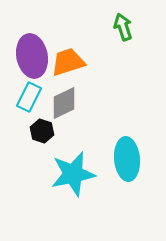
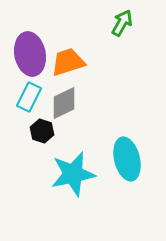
green arrow: moved 1 px left, 4 px up; rotated 48 degrees clockwise
purple ellipse: moved 2 px left, 2 px up
cyan ellipse: rotated 9 degrees counterclockwise
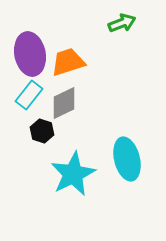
green arrow: rotated 40 degrees clockwise
cyan rectangle: moved 2 px up; rotated 12 degrees clockwise
cyan star: rotated 15 degrees counterclockwise
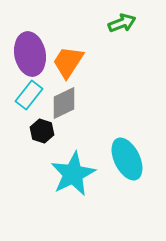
orange trapezoid: rotated 39 degrees counterclockwise
cyan ellipse: rotated 12 degrees counterclockwise
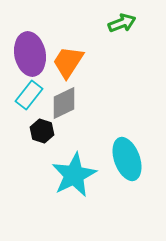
cyan ellipse: rotated 6 degrees clockwise
cyan star: moved 1 px right, 1 px down
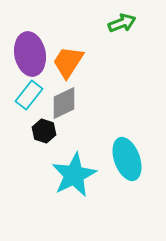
black hexagon: moved 2 px right
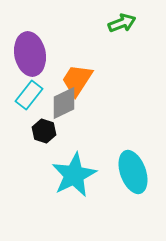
orange trapezoid: moved 9 px right, 18 px down
cyan ellipse: moved 6 px right, 13 px down
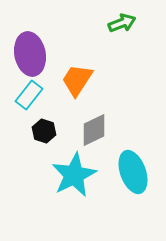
gray diamond: moved 30 px right, 27 px down
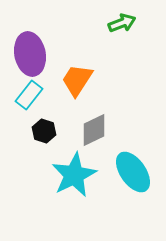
cyan ellipse: rotated 15 degrees counterclockwise
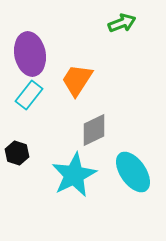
black hexagon: moved 27 px left, 22 px down
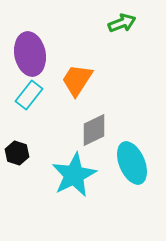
cyan ellipse: moved 1 px left, 9 px up; rotated 12 degrees clockwise
